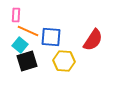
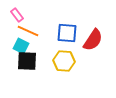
pink rectangle: moved 1 px right; rotated 40 degrees counterclockwise
blue square: moved 16 px right, 4 px up
cyan square: moved 1 px right, 1 px down; rotated 14 degrees counterclockwise
black square: rotated 20 degrees clockwise
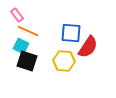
blue square: moved 4 px right
red semicircle: moved 5 px left, 7 px down
black square: rotated 15 degrees clockwise
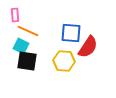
pink rectangle: moved 2 px left; rotated 32 degrees clockwise
black square: rotated 10 degrees counterclockwise
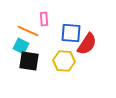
pink rectangle: moved 29 px right, 4 px down
red semicircle: moved 1 px left, 3 px up
black square: moved 2 px right
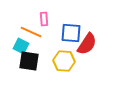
orange line: moved 3 px right, 1 px down
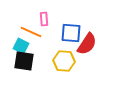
black square: moved 5 px left
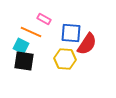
pink rectangle: rotated 56 degrees counterclockwise
yellow hexagon: moved 1 px right, 2 px up
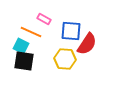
blue square: moved 2 px up
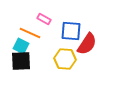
orange line: moved 1 px left, 1 px down
black square: moved 3 px left; rotated 10 degrees counterclockwise
